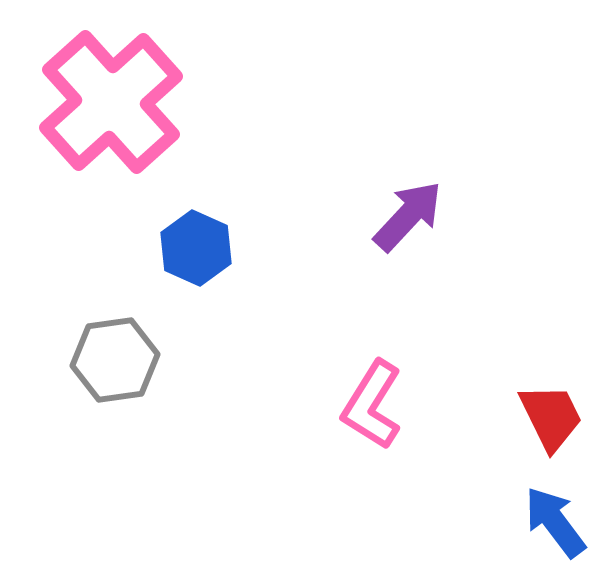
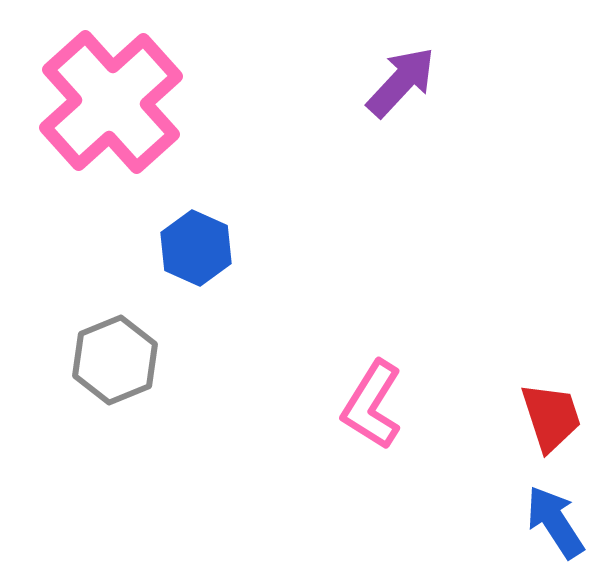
purple arrow: moved 7 px left, 134 px up
gray hexagon: rotated 14 degrees counterclockwise
red trapezoid: rotated 8 degrees clockwise
blue arrow: rotated 4 degrees clockwise
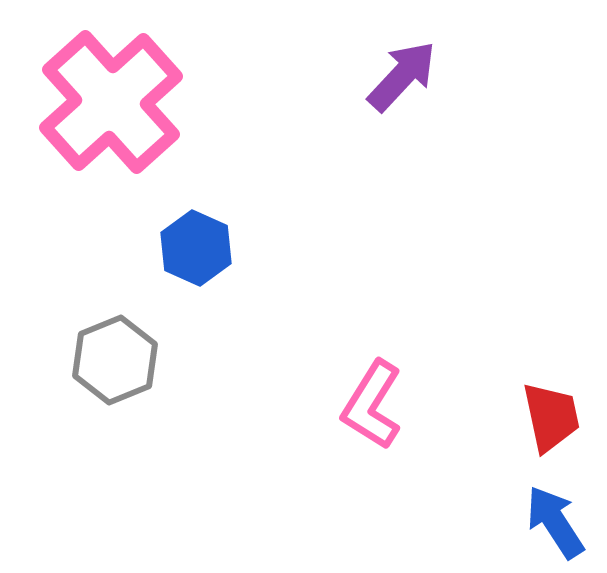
purple arrow: moved 1 px right, 6 px up
red trapezoid: rotated 6 degrees clockwise
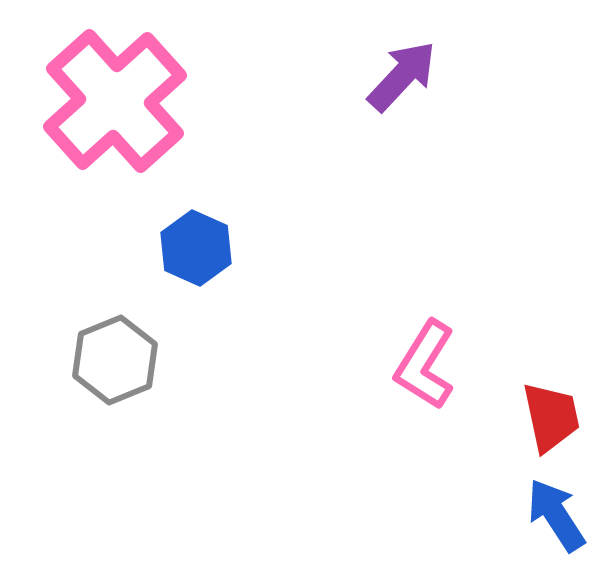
pink cross: moved 4 px right, 1 px up
pink L-shape: moved 53 px right, 40 px up
blue arrow: moved 1 px right, 7 px up
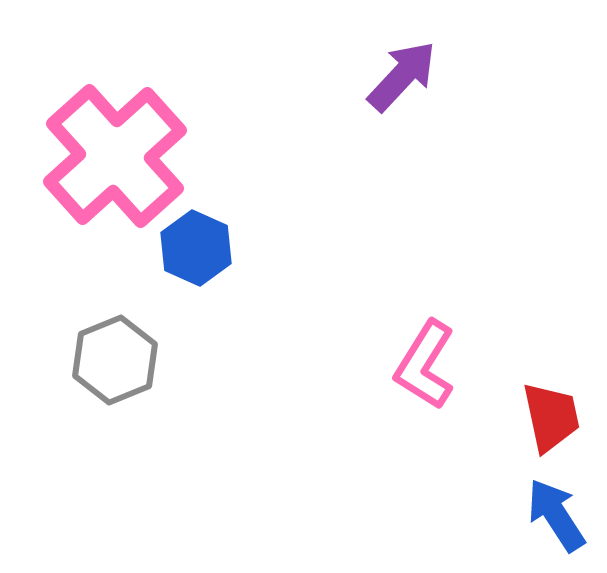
pink cross: moved 55 px down
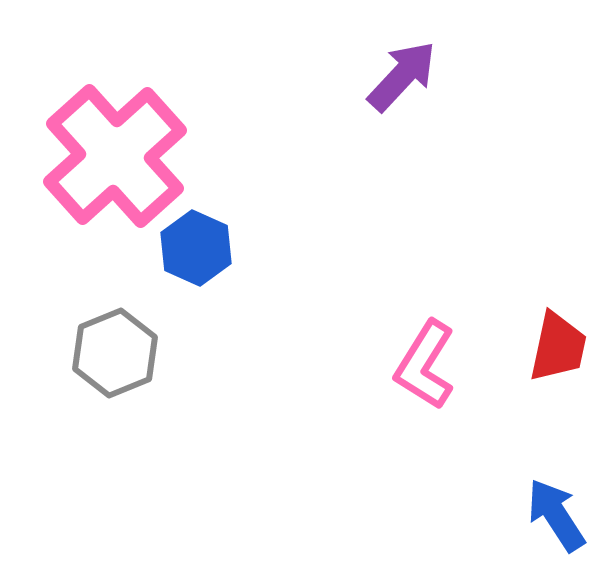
gray hexagon: moved 7 px up
red trapezoid: moved 7 px right, 70 px up; rotated 24 degrees clockwise
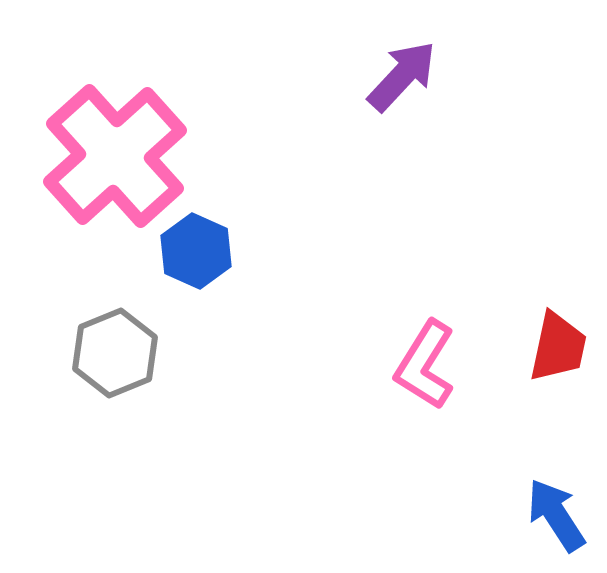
blue hexagon: moved 3 px down
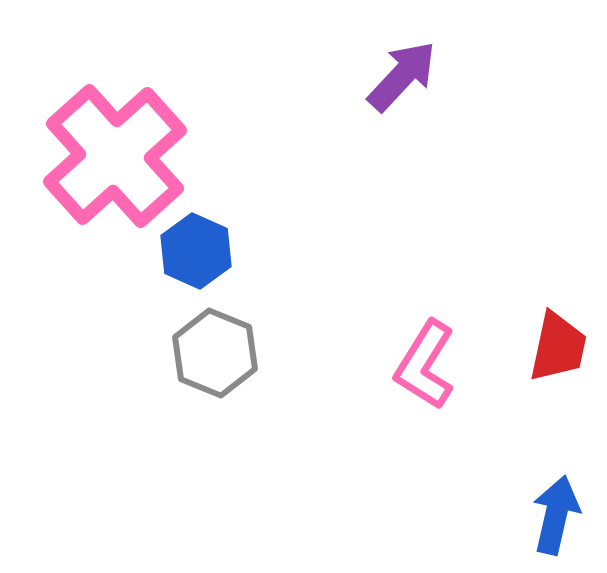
gray hexagon: moved 100 px right; rotated 16 degrees counterclockwise
blue arrow: rotated 46 degrees clockwise
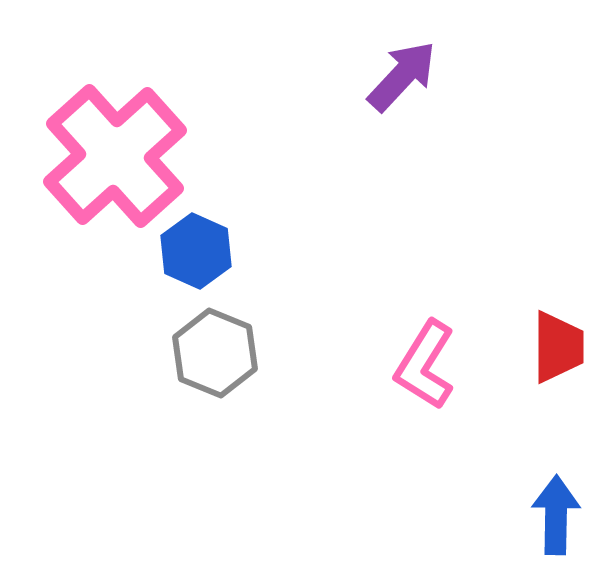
red trapezoid: rotated 12 degrees counterclockwise
blue arrow: rotated 12 degrees counterclockwise
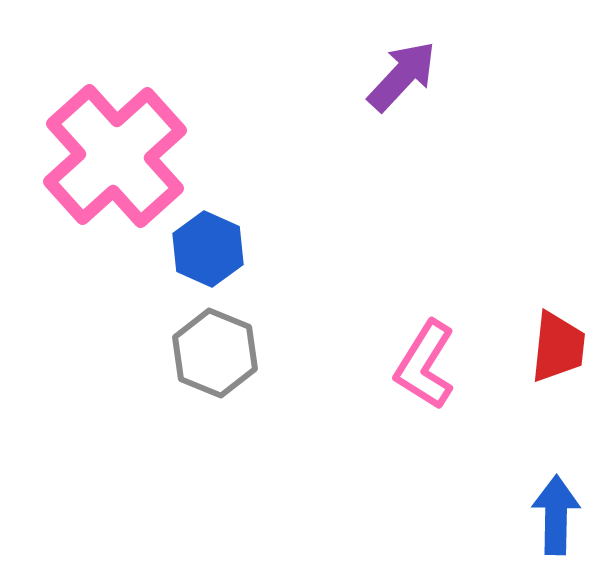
blue hexagon: moved 12 px right, 2 px up
red trapezoid: rotated 6 degrees clockwise
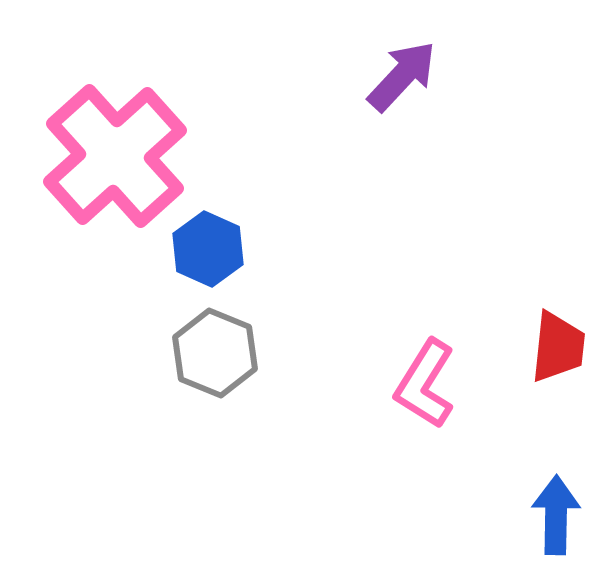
pink L-shape: moved 19 px down
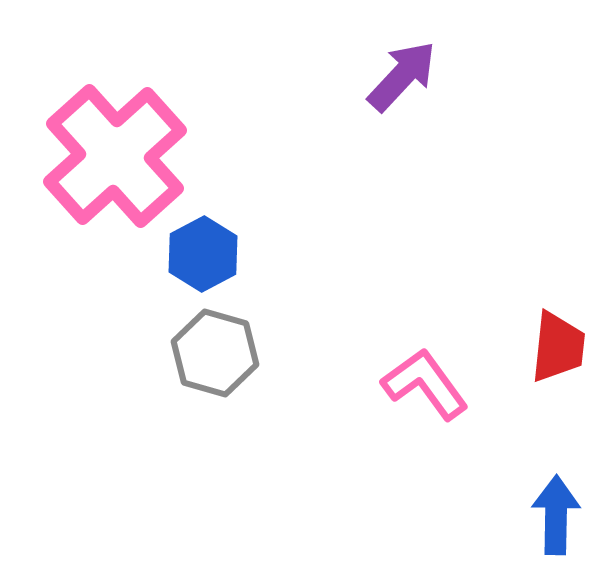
blue hexagon: moved 5 px left, 5 px down; rotated 8 degrees clockwise
gray hexagon: rotated 6 degrees counterclockwise
pink L-shape: rotated 112 degrees clockwise
